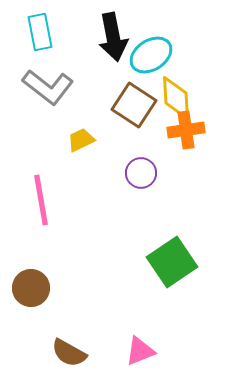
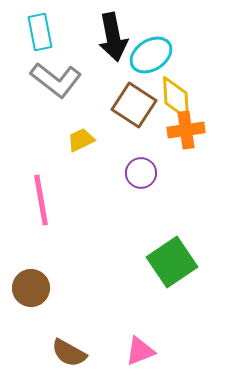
gray L-shape: moved 8 px right, 7 px up
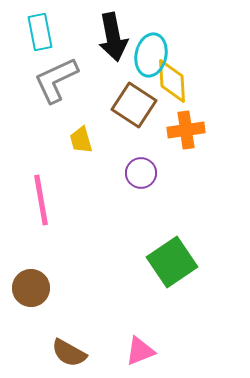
cyan ellipse: rotated 45 degrees counterclockwise
gray L-shape: rotated 117 degrees clockwise
yellow diamond: moved 4 px left, 17 px up
yellow trapezoid: rotated 80 degrees counterclockwise
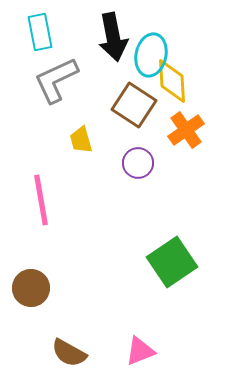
orange cross: rotated 27 degrees counterclockwise
purple circle: moved 3 px left, 10 px up
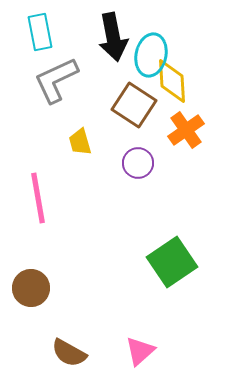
yellow trapezoid: moved 1 px left, 2 px down
pink line: moved 3 px left, 2 px up
pink triangle: rotated 20 degrees counterclockwise
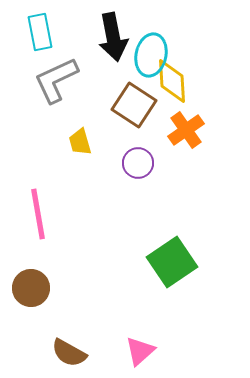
pink line: moved 16 px down
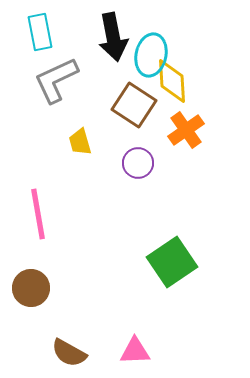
pink triangle: moved 5 px left; rotated 40 degrees clockwise
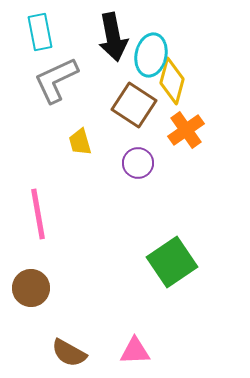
yellow diamond: rotated 18 degrees clockwise
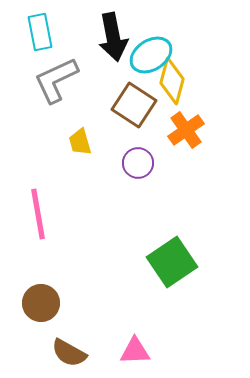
cyan ellipse: rotated 45 degrees clockwise
brown circle: moved 10 px right, 15 px down
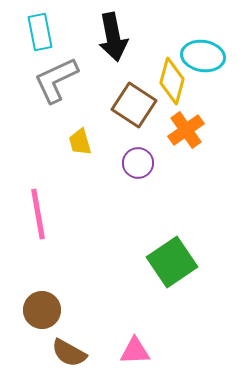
cyan ellipse: moved 52 px right, 1 px down; rotated 42 degrees clockwise
brown circle: moved 1 px right, 7 px down
